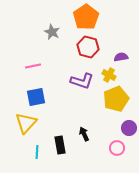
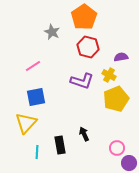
orange pentagon: moved 2 px left
pink line: rotated 21 degrees counterclockwise
purple circle: moved 35 px down
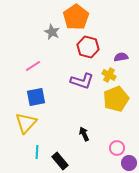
orange pentagon: moved 8 px left
black rectangle: moved 16 px down; rotated 30 degrees counterclockwise
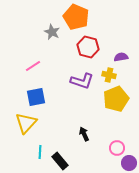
orange pentagon: rotated 15 degrees counterclockwise
yellow cross: rotated 16 degrees counterclockwise
cyan line: moved 3 px right
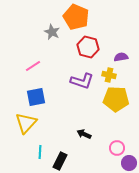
yellow pentagon: rotated 25 degrees clockwise
black arrow: rotated 40 degrees counterclockwise
black rectangle: rotated 66 degrees clockwise
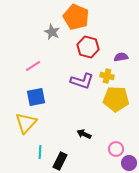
yellow cross: moved 2 px left, 1 px down
pink circle: moved 1 px left, 1 px down
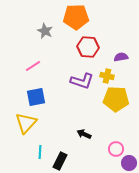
orange pentagon: rotated 25 degrees counterclockwise
gray star: moved 7 px left, 1 px up
red hexagon: rotated 10 degrees counterclockwise
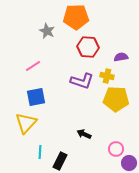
gray star: moved 2 px right
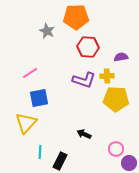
pink line: moved 3 px left, 7 px down
yellow cross: rotated 16 degrees counterclockwise
purple L-shape: moved 2 px right, 1 px up
blue square: moved 3 px right, 1 px down
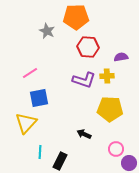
yellow pentagon: moved 6 px left, 10 px down
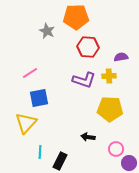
yellow cross: moved 2 px right
black arrow: moved 4 px right, 3 px down; rotated 16 degrees counterclockwise
